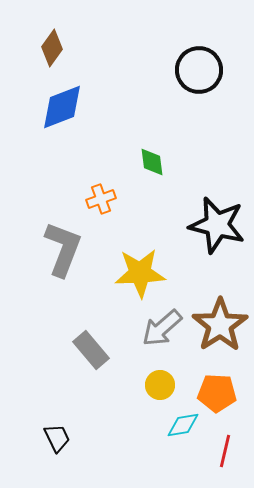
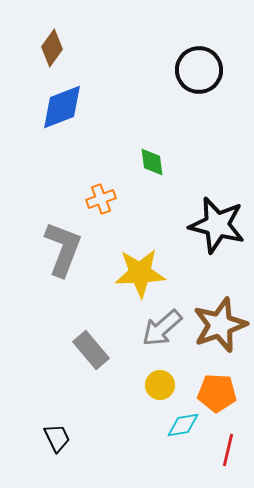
brown star: rotated 14 degrees clockwise
red line: moved 3 px right, 1 px up
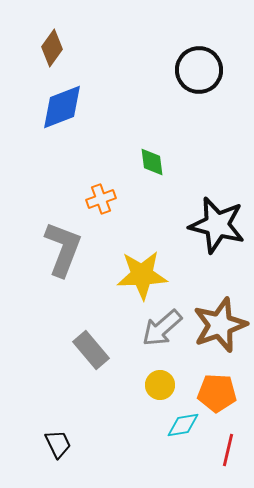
yellow star: moved 2 px right, 2 px down
black trapezoid: moved 1 px right, 6 px down
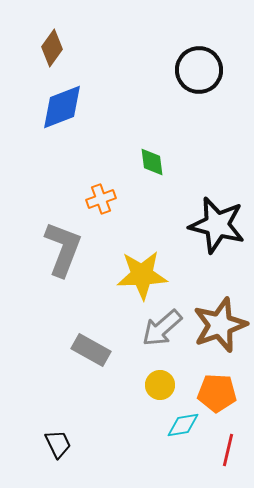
gray rectangle: rotated 21 degrees counterclockwise
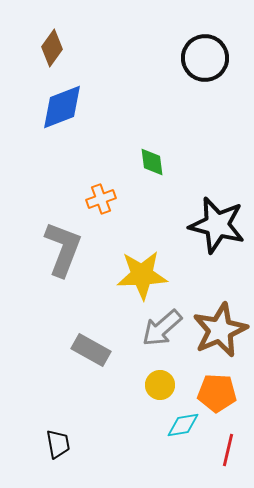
black circle: moved 6 px right, 12 px up
brown star: moved 5 px down; rotated 4 degrees counterclockwise
black trapezoid: rotated 16 degrees clockwise
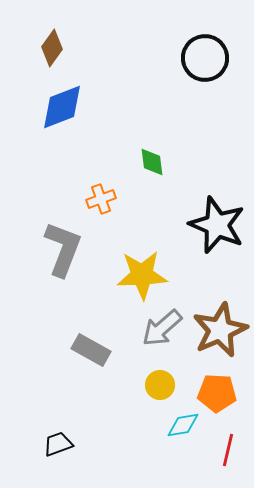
black star: rotated 8 degrees clockwise
black trapezoid: rotated 100 degrees counterclockwise
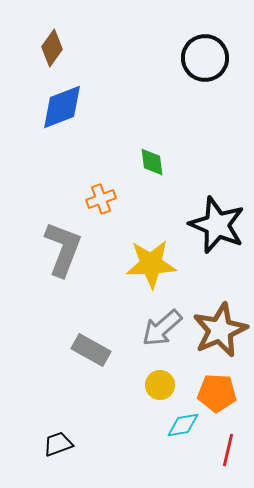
yellow star: moved 9 px right, 11 px up
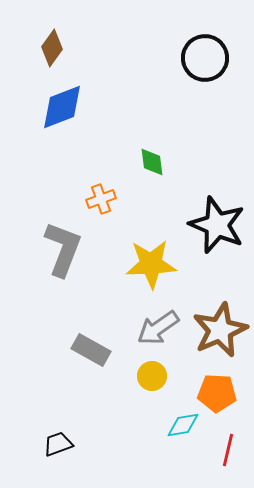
gray arrow: moved 4 px left; rotated 6 degrees clockwise
yellow circle: moved 8 px left, 9 px up
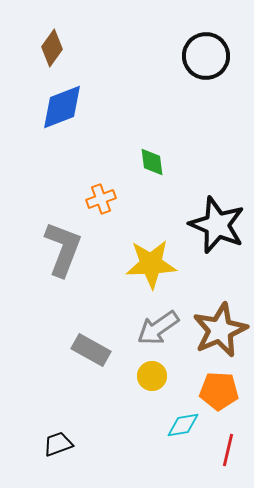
black circle: moved 1 px right, 2 px up
orange pentagon: moved 2 px right, 2 px up
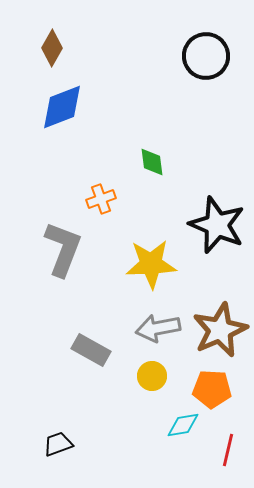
brown diamond: rotated 6 degrees counterclockwise
gray arrow: rotated 24 degrees clockwise
orange pentagon: moved 7 px left, 2 px up
